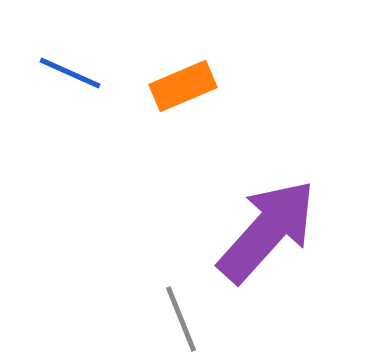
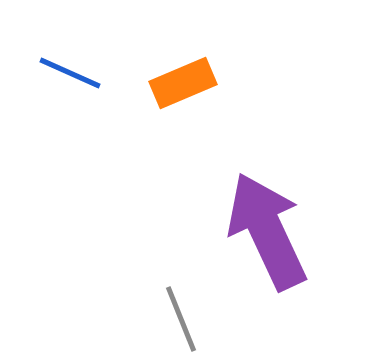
orange rectangle: moved 3 px up
purple arrow: rotated 67 degrees counterclockwise
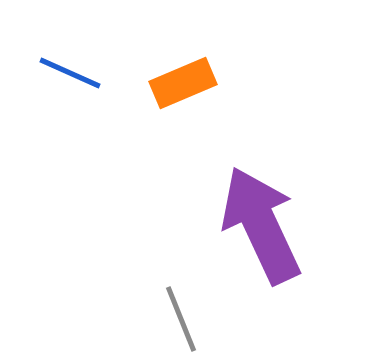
purple arrow: moved 6 px left, 6 px up
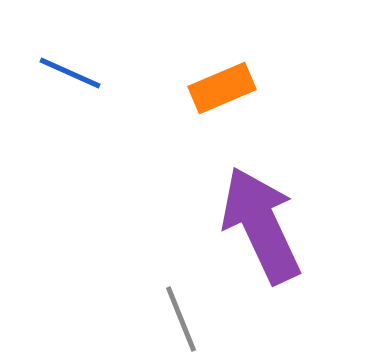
orange rectangle: moved 39 px right, 5 px down
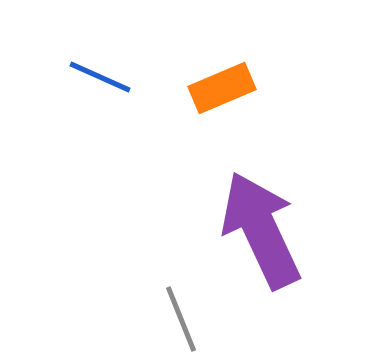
blue line: moved 30 px right, 4 px down
purple arrow: moved 5 px down
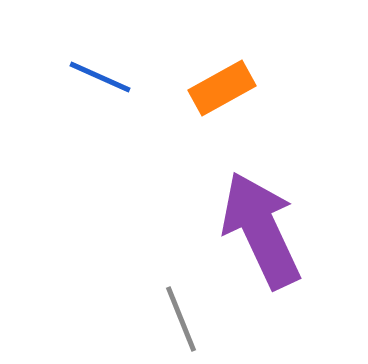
orange rectangle: rotated 6 degrees counterclockwise
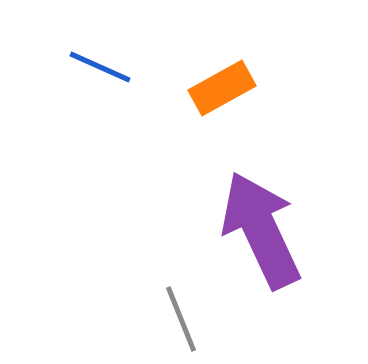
blue line: moved 10 px up
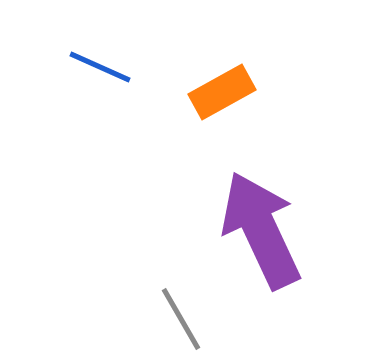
orange rectangle: moved 4 px down
gray line: rotated 8 degrees counterclockwise
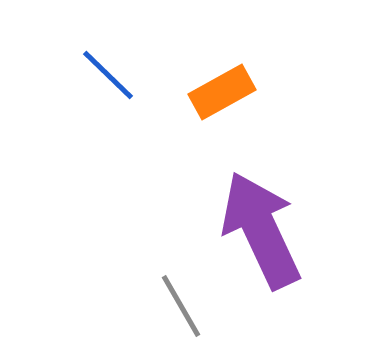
blue line: moved 8 px right, 8 px down; rotated 20 degrees clockwise
gray line: moved 13 px up
